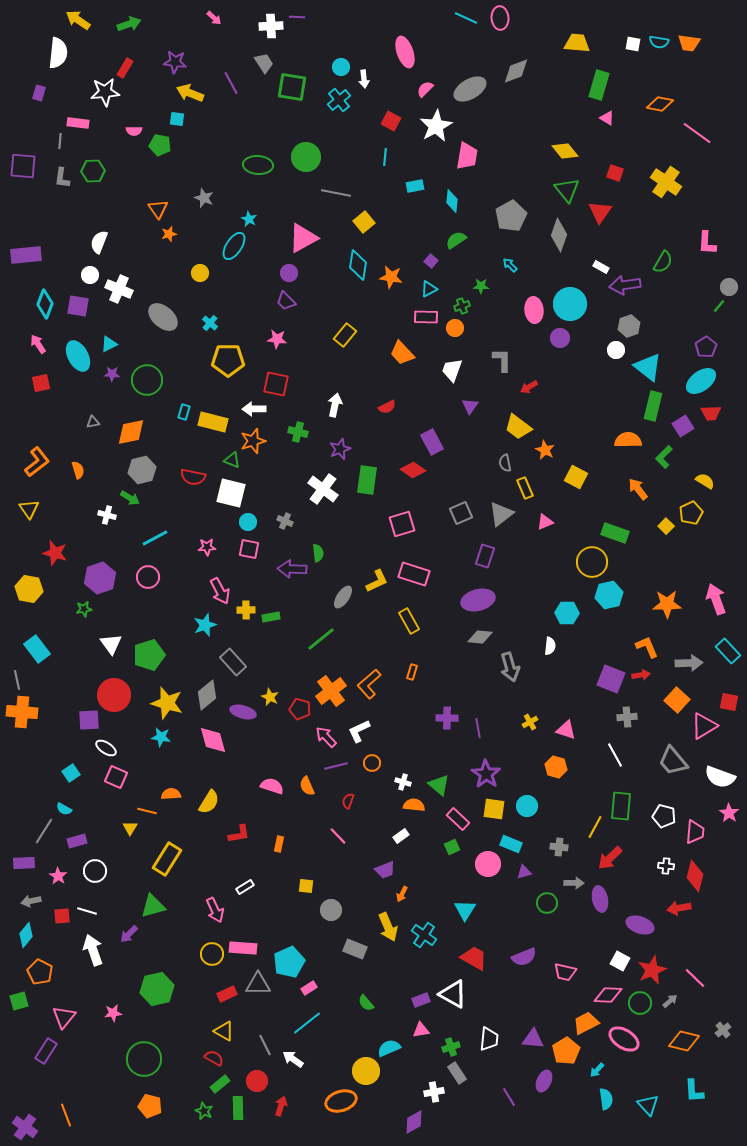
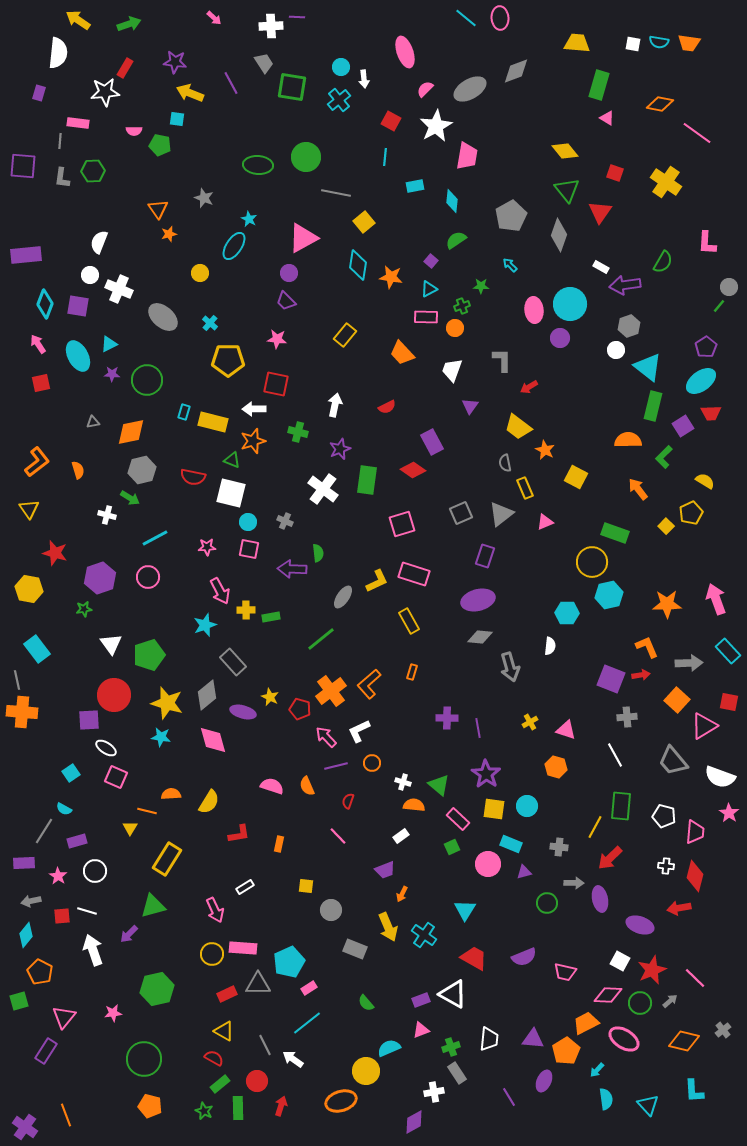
cyan line at (466, 18): rotated 15 degrees clockwise
pink triangle at (421, 1030): rotated 12 degrees counterclockwise
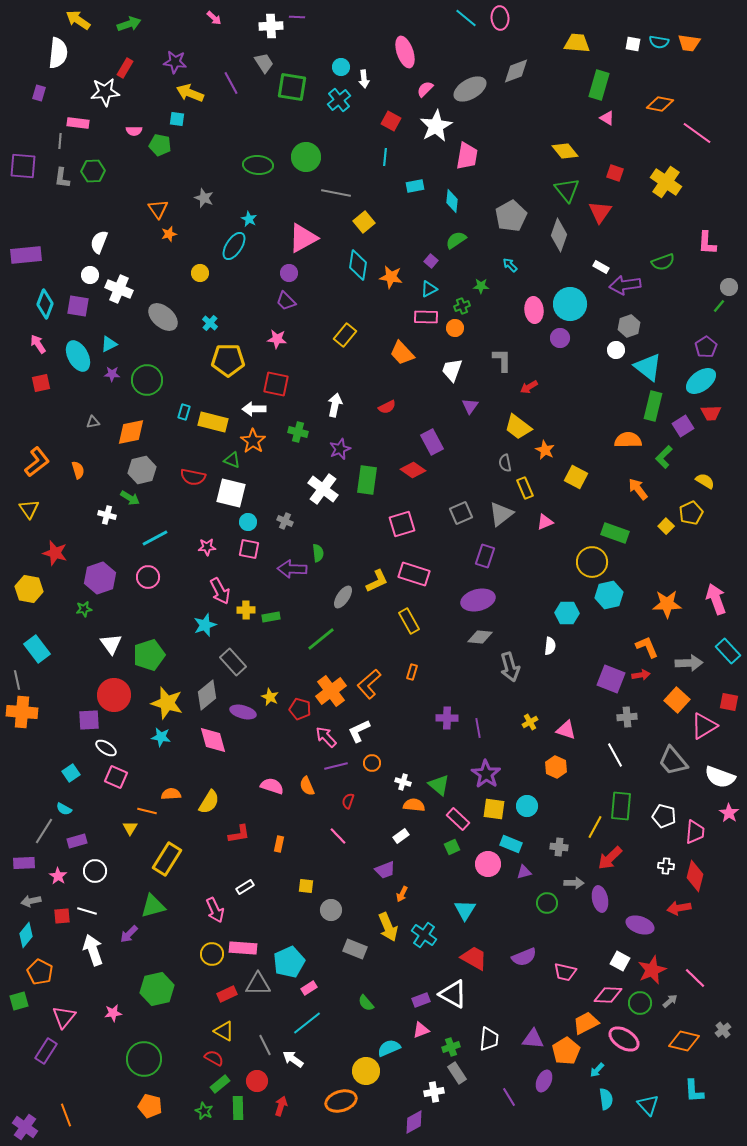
green semicircle at (663, 262): rotated 40 degrees clockwise
orange star at (253, 441): rotated 20 degrees counterclockwise
orange hexagon at (556, 767): rotated 10 degrees clockwise
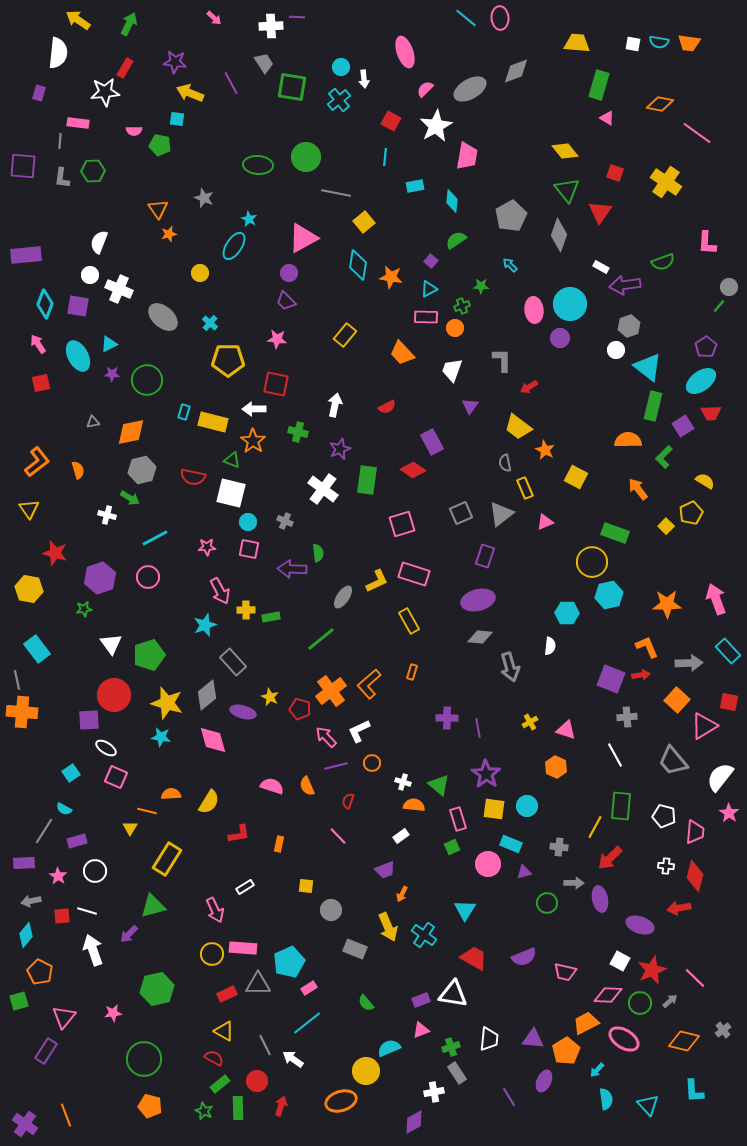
green arrow at (129, 24): rotated 45 degrees counterclockwise
white semicircle at (720, 777): rotated 108 degrees clockwise
pink rectangle at (458, 819): rotated 30 degrees clockwise
white triangle at (453, 994): rotated 20 degrees counterclockwise
purple cross at (25, 1127): moved 3 px up
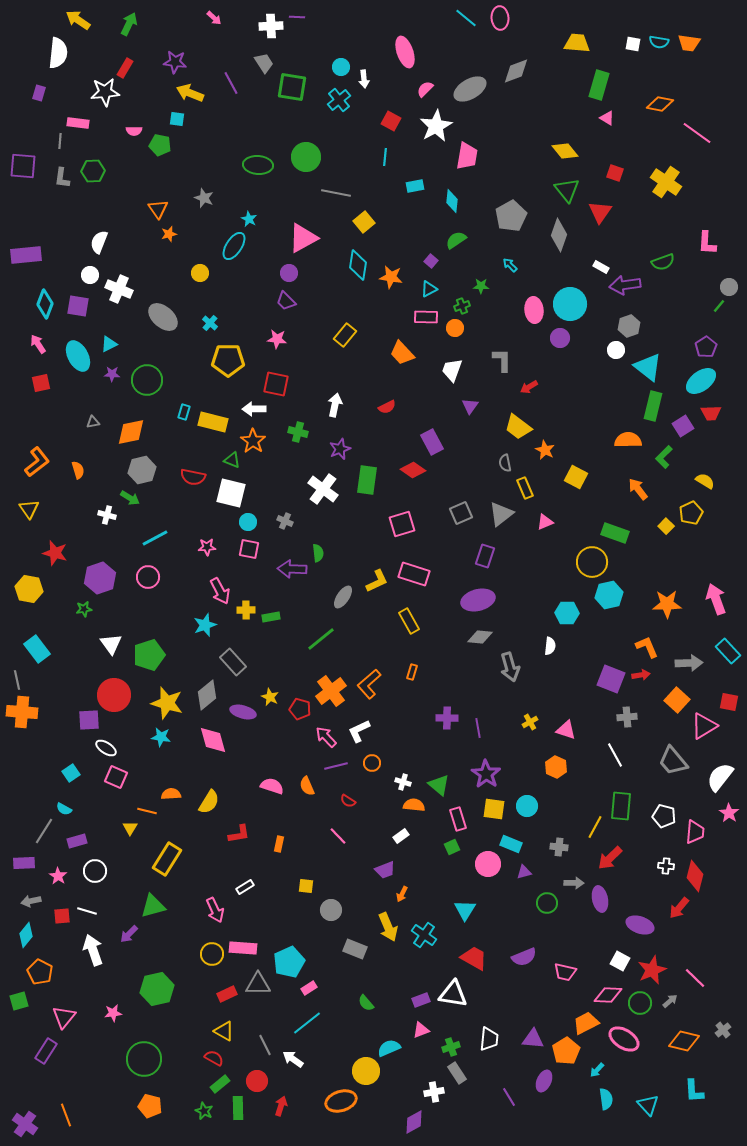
red semicircle at (348, 801): rotated 77 degrees counterclockwise
red arrow at (679, 908): rotated 40 degrees counterclockwise
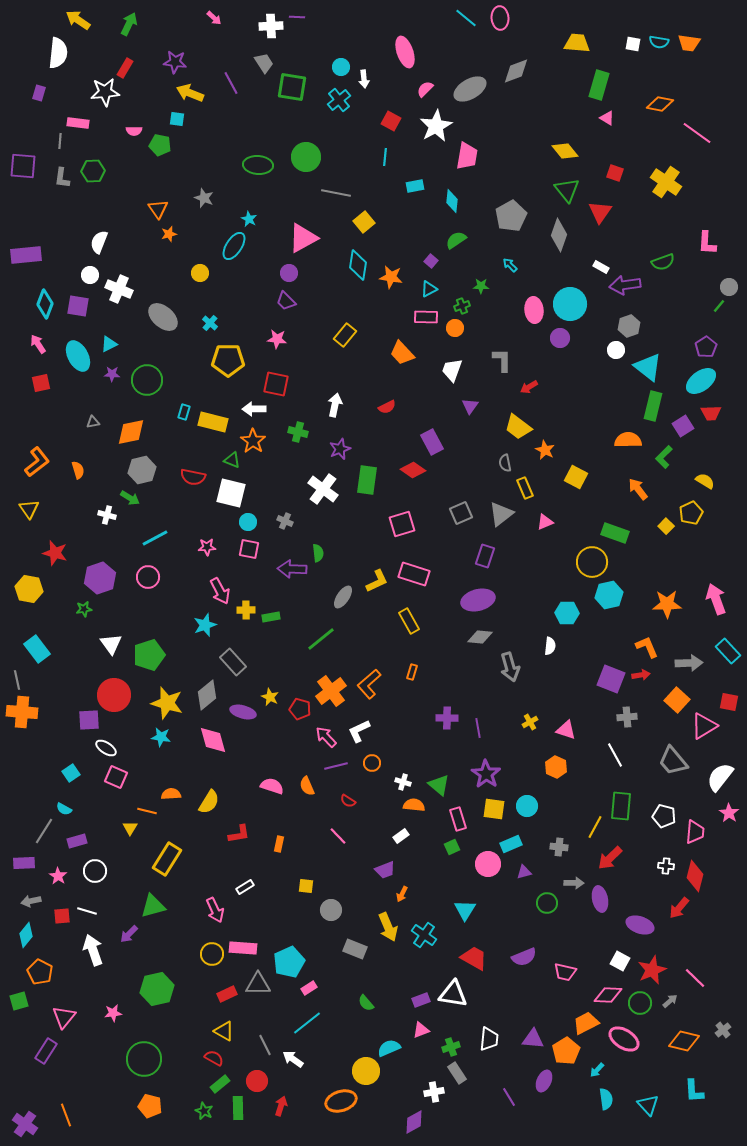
cyan rectangle at (511, 844): rotated 45 degrees counterclockwise
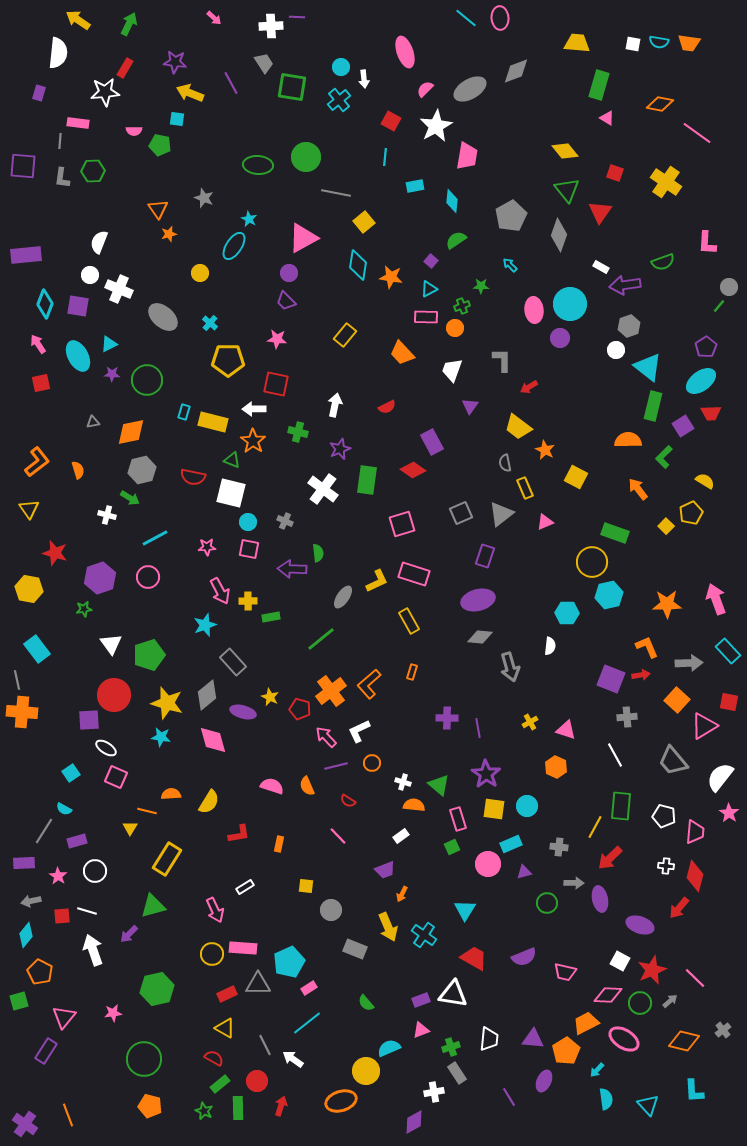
yellow cross at (246, 610): moved 2 px right, 9 px up
yellow triangle at (224, 1031): moved 1 px right, 3 px up
orange line at (66, 1115): moved 2 px right
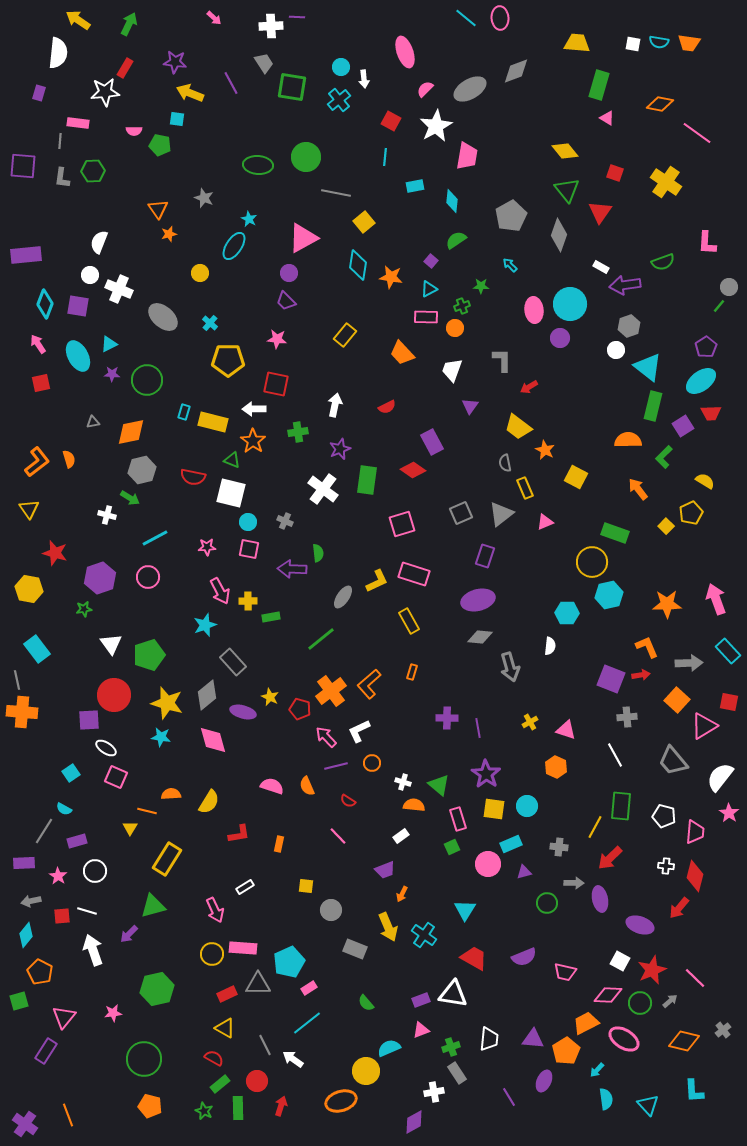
green cross at (298, 432): rotated 24 degrees counterclockwise
orange semicircle at (78, 470): moved 9 px left, 11 px up
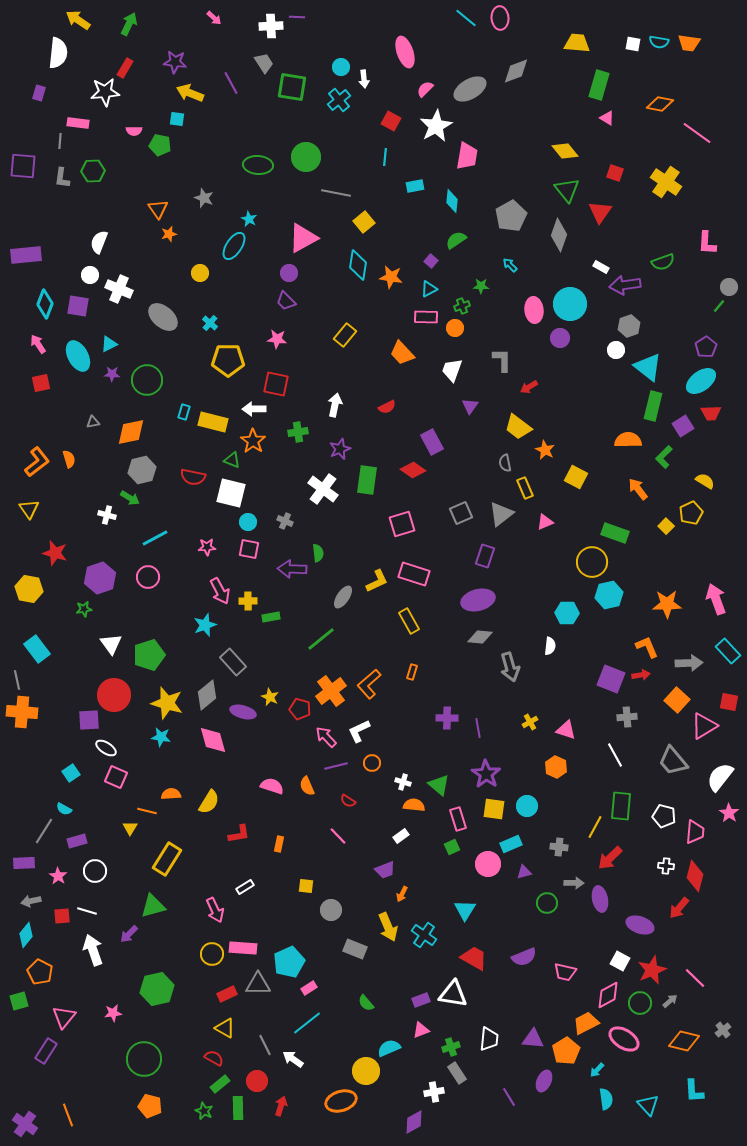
pink diamond at (608, 995): rotated 32 degrees counterclockwise
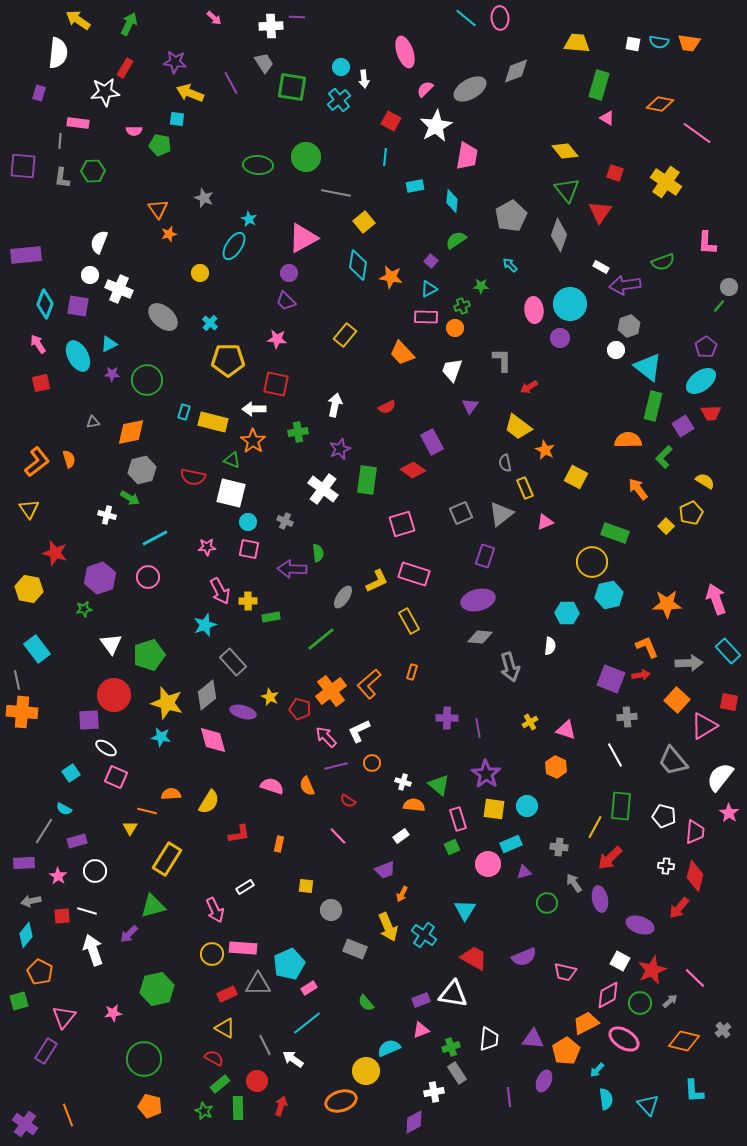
gray arrow at (574, 883): rotated 126 degrees counterclockwise
cyan pentagon at (289, 962): moved 2 px down
purple line at (509, 1097): rotated 24 degrees clockwise
